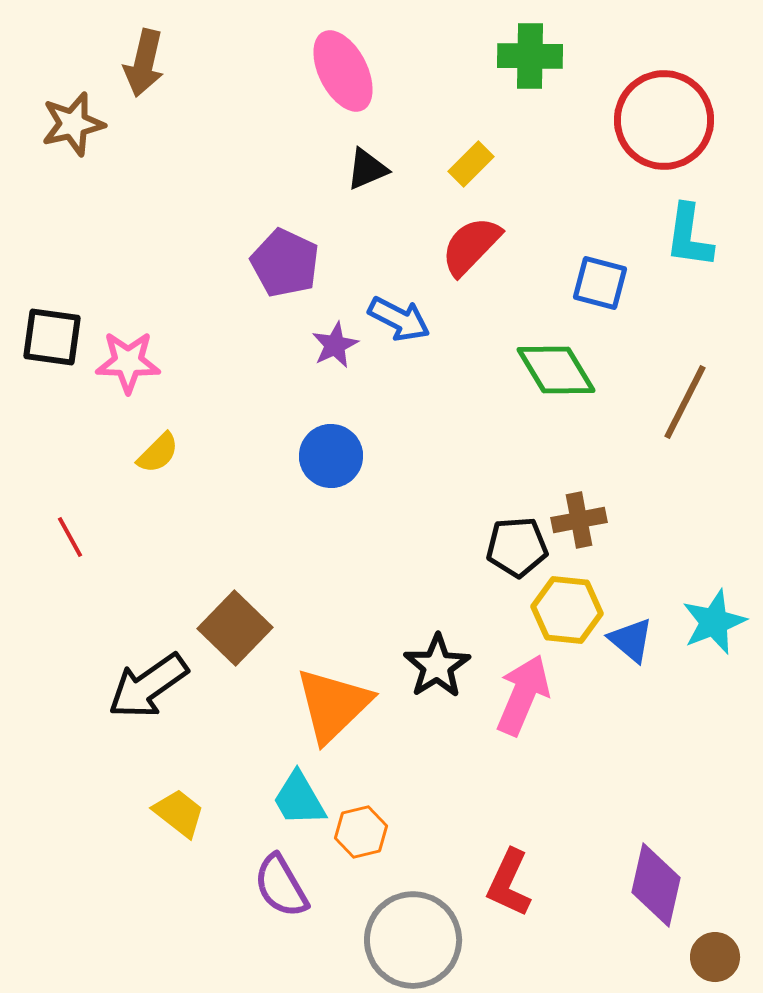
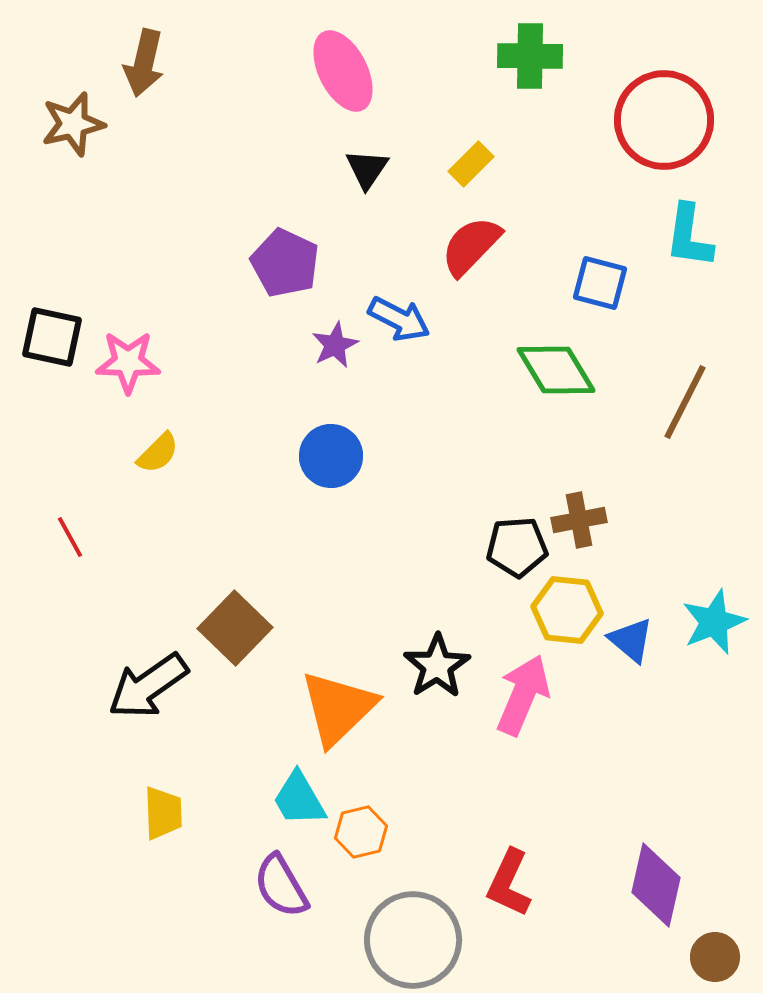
black triangle: rotated 33 degrees counterclockwise
black square: rotated 4 degrees clockwise
orange triangle: moved 5 px right, 3 px down
yellow trapezoid: moved 16 px left; rotated 50 degrees clockwise
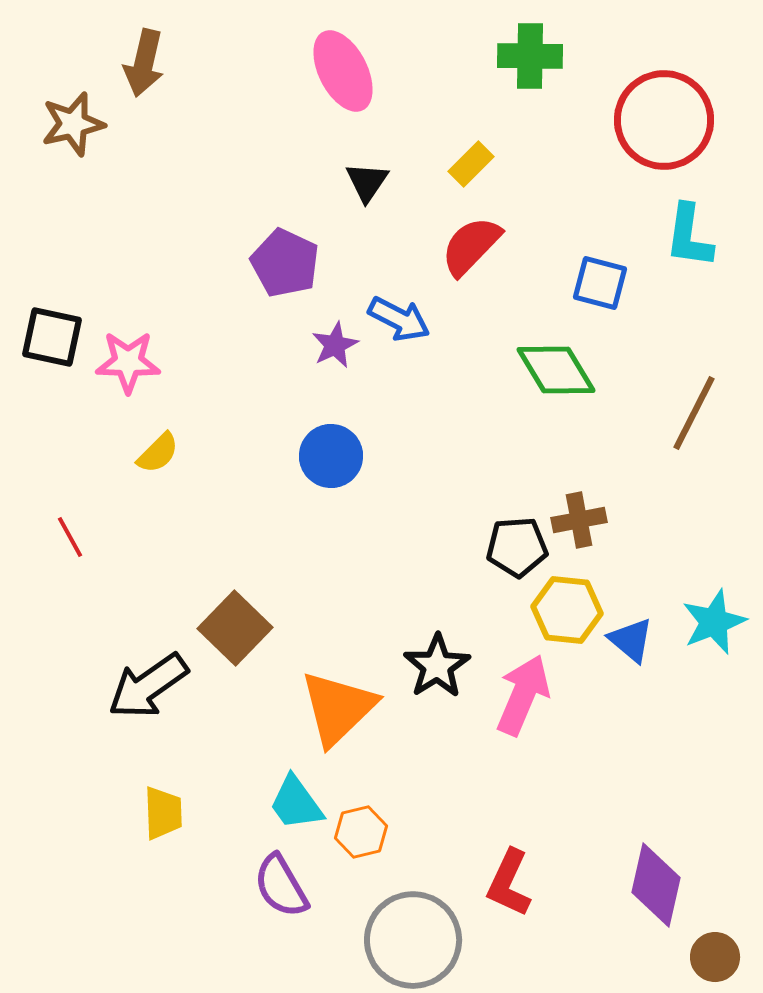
black triangle: moved 13 px down
brown line: moved 9 px right, 11 px down
cyan trapezoid: moved 3 px left, 4 px down; rotated 6 degrees counterclockwise
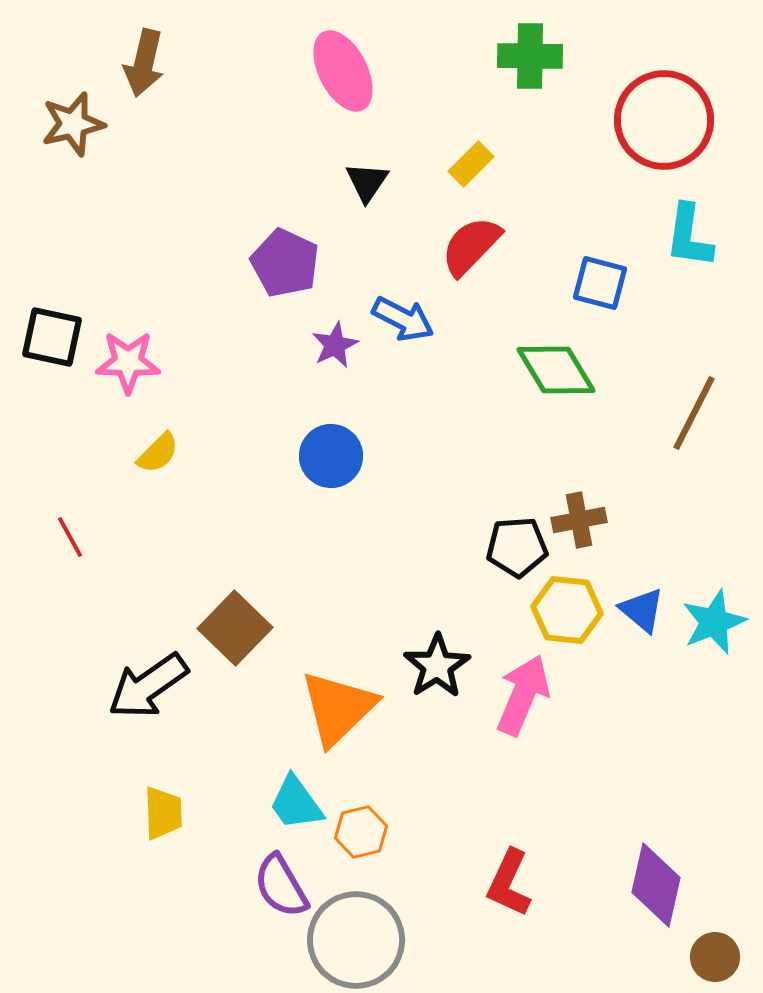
blue arrow: moved 4 px right
blue triangle: moved 11 px right, 30 px up
gray circle: moved 57 px left
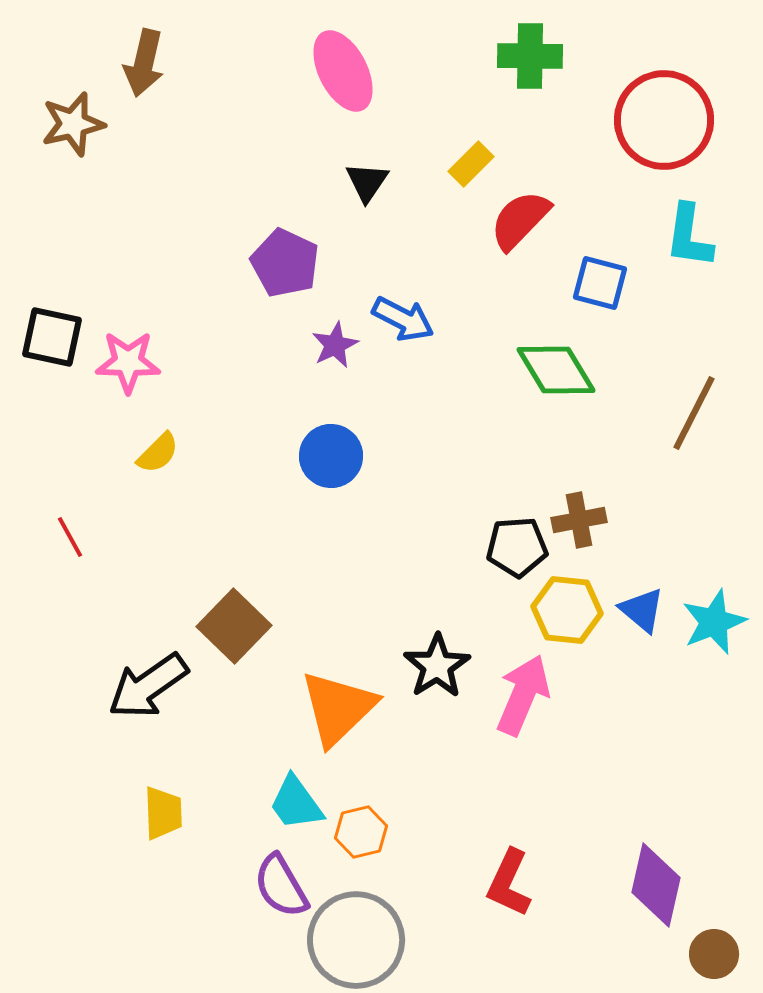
red semicircle: moved 49 px right, 26 px up
brown square: moved 1 px left, 2 px up
brown circle: moved 1 px left, 3 px up
